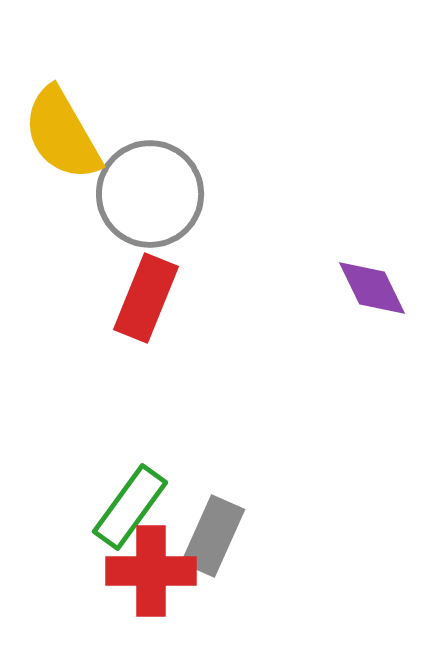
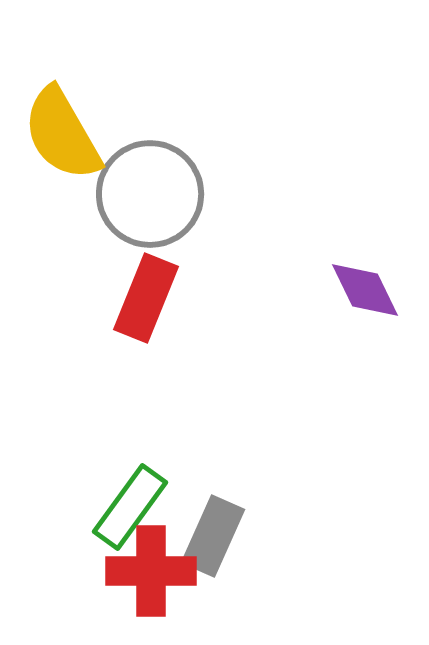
purple diamond: moved 7 px left, 2 px down
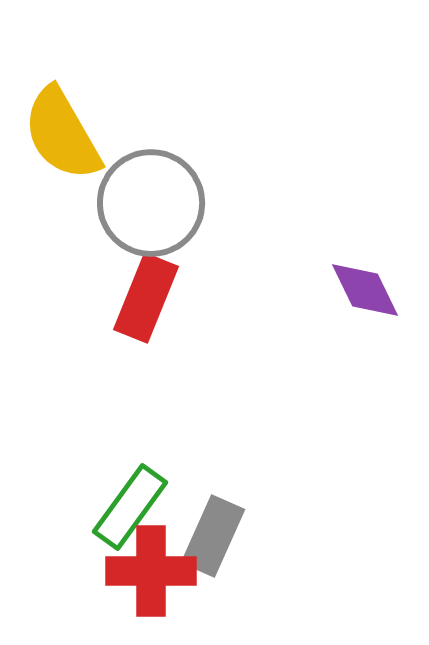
gray circle: moved 1 px right, 9 px down
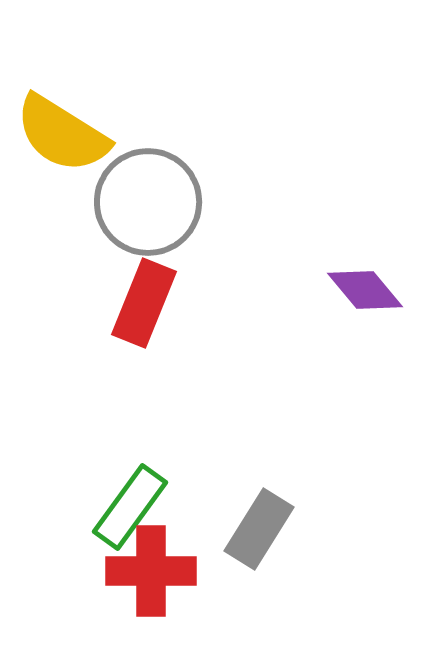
yellow semicircle: rotated 28 degrees counterclockwise
gray circle: moved 3 px left, 1 px up
purple diamond: rotated 14 degrees counterclockwise
red rectangle: moved 2 px left, 5 px down
gray rectangle: moved 46 px right, 7 px up; rotated 8 degrees clockwise
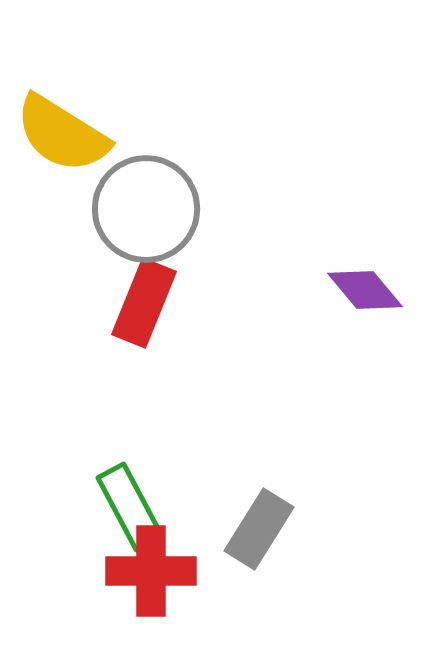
gray circle: moved 2 px left, 7 px down
green rectangle: rotated 64 degrees counterclockwise
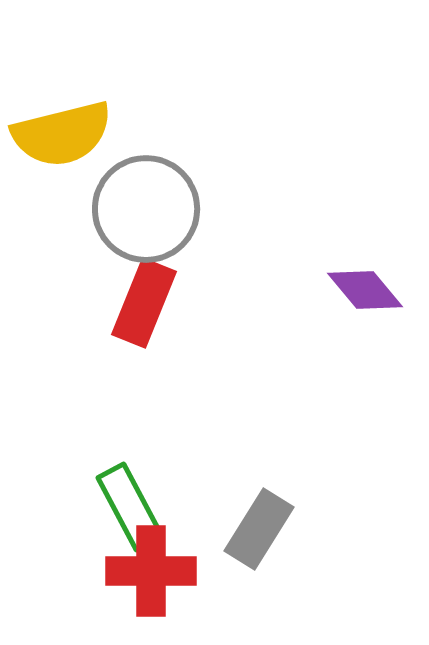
yellow semicircle: rotated 46 degrees counterclockwise
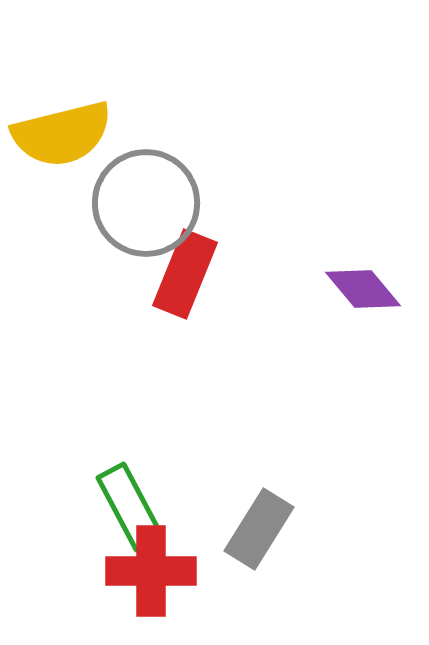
gray circle: moved 6 px up
purple diamond: moved 2 px left, 1 px up
red rectangle: moved 41 px right, 29 px up
